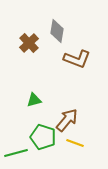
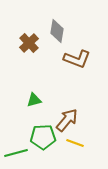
green pentagon: rotated 20 degrees counterclockwise
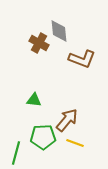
gray diamond: moved 2 px right; rotated 15 degrees counterclockwise
brown cross: moved 10 px right; rotated 18 degrees counterclockwise
brown L-shape: moved 5 px right
green triangle: rotated 21 degrees clockwise
green line: rotated 60 degrees counterclockwise
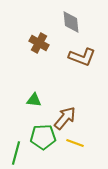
gray diamond: moved 12 px right, 9 px up
brown L-shape: moved 2 px up
brown arrow: moved 2 px left, 2 px up
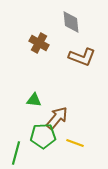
brown arrow: moved 8 px left
green pentagon: moved 1 px up
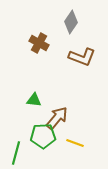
gray diamond: rotated 40 degrees clockwise
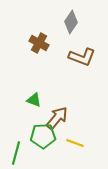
green triangle: rotated 14 degrees clockwise
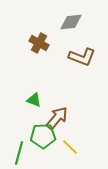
gray diamond: rotated 50 degrees clockwise
yellow line: moved 5 px left, 4 px down; rotated 24 degrees clockwise
green line: moved 3 px right
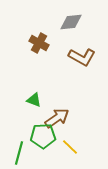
brown L-shape: rotated 8 degrees clockwise
brown arrow: rotated 15 degrees clockwise
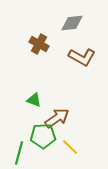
gray diamond: moved 1 px right, 1 px down
brown cross: moved 1 px down
